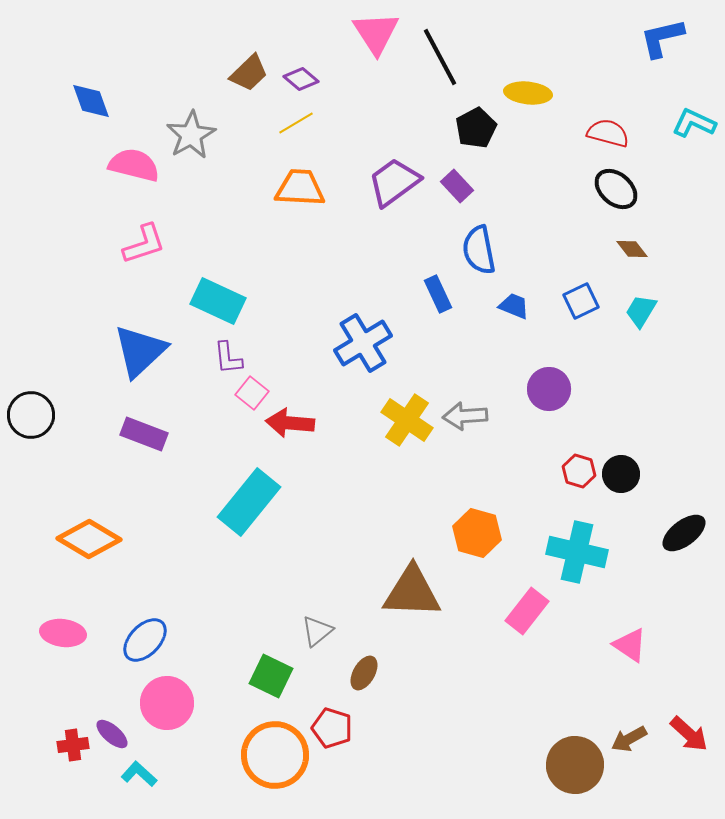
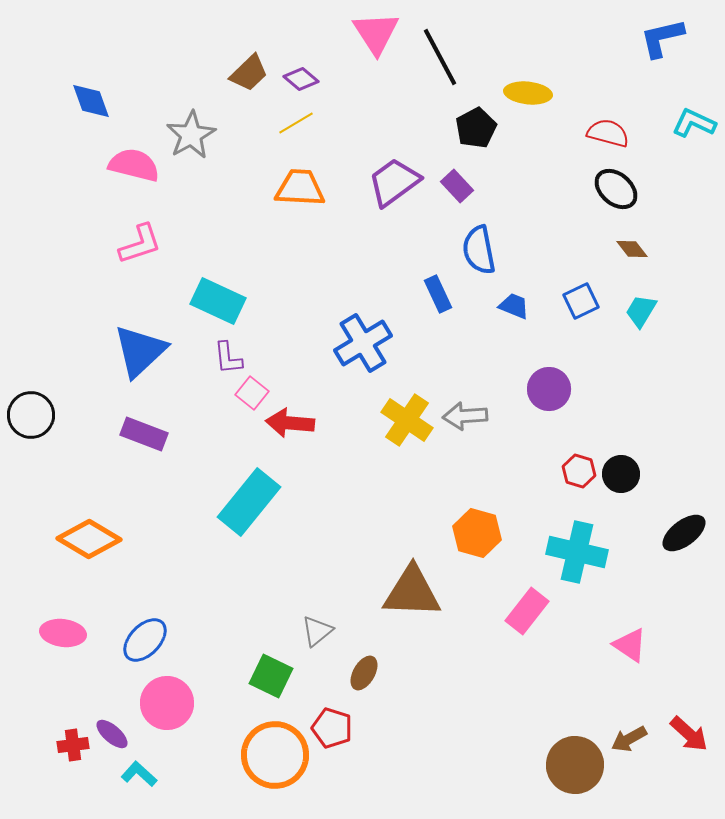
pink L-shape at (144, 244): moved 4 px left
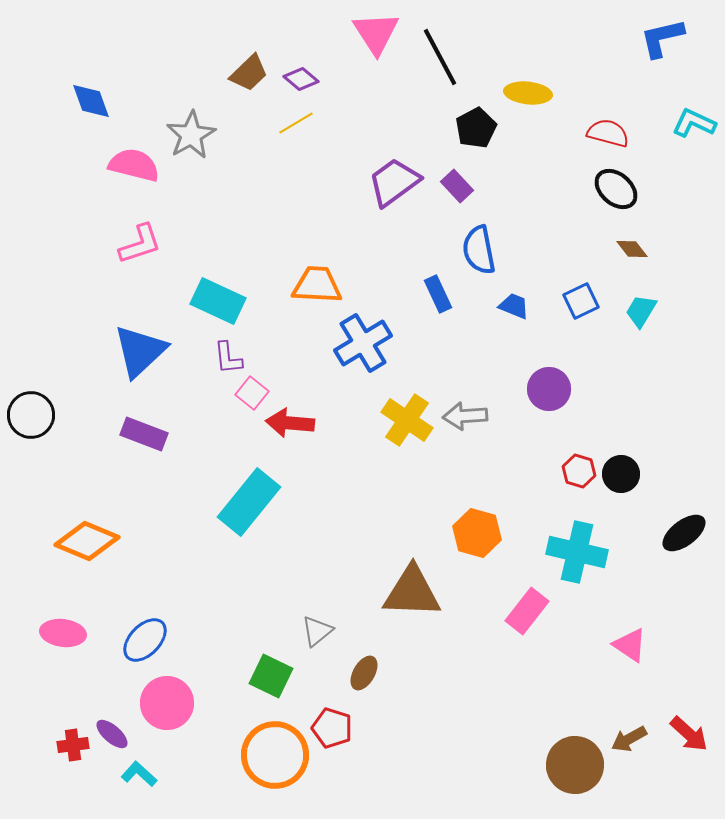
orange trapezoid at (300, 188): moved 17 px right, 97 px down
orange diamond at (89, 539): moved 2 px left, 2 px down; rotated 8 degrees counterclockwise
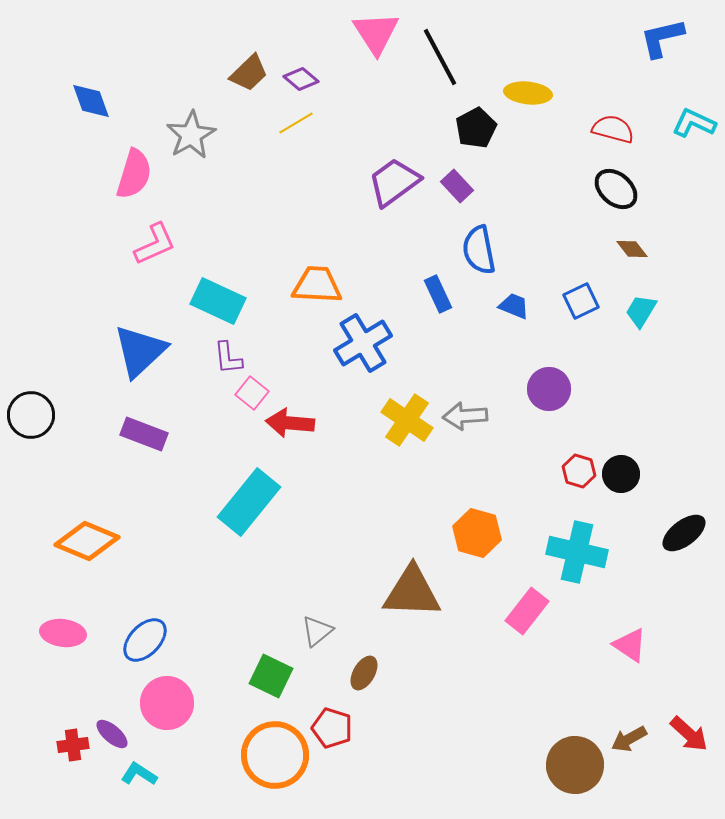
red semicircle at (608, 133): moved 5 px right, 4 px up
pink semicircle at (134, 165): moved 9 px down; rotated 93 degrees clockwise
pink L-shape at (140, 244): moved 15 px right; rotated 6 degrees counterclockwise
cyan L-shape at (139, 774): rotated 9 degrees counterclockwise
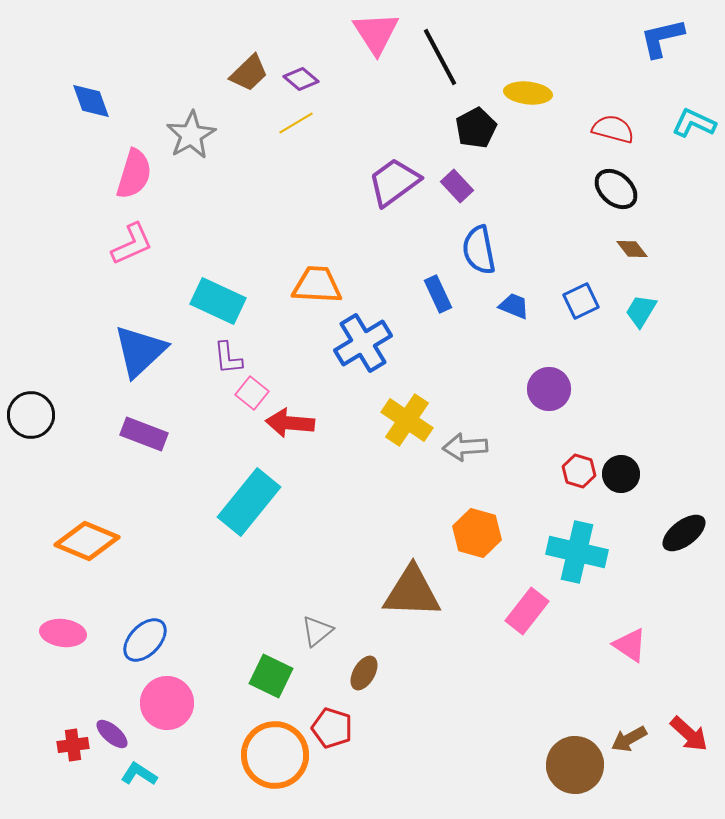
pink L-shape at (155, 244): moved 23 px left
gray arrow at (465, 416): moved 31 px down
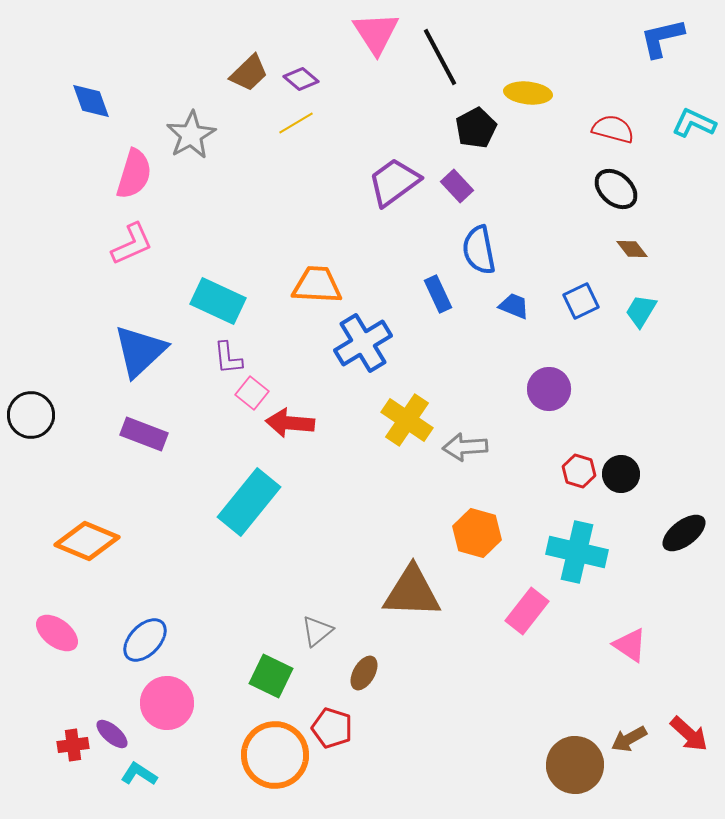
pink ellipse at (63, 633): moved 6 px left; rotated 30 degrees clockwise
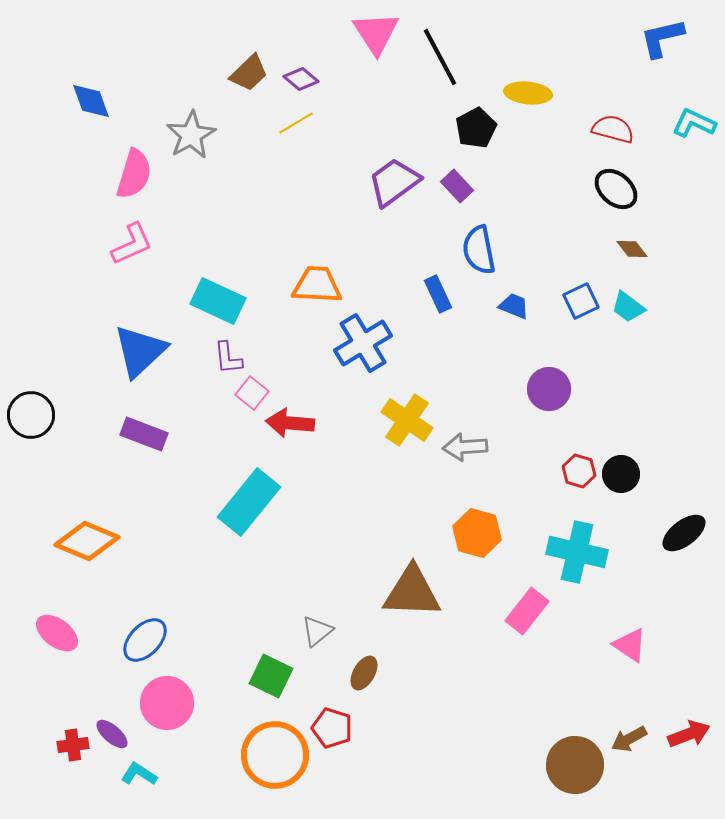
cyan trapezoid at (641, 311): moved 13 px left, 4 px up; rotated 84 degrees counterclockwise
red arrow at (689, 734): rotated 63 degrees counterclockwise
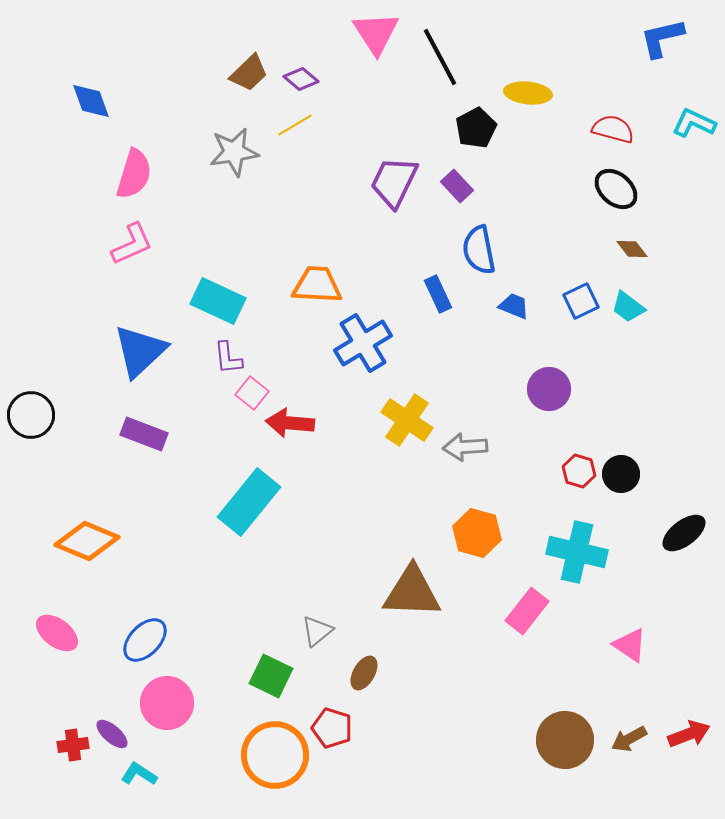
yellow line at (296, 123): moved 1 px left, 2 px down
gray star at (191, 135): moved 43 px right, 17 px down; rotated 21 degrees clockwise
purple trapezoid at (394, 182): rotated 28 degrees counterclockwise
brown circle at (575, 765): moved 10 px left, 25 px up
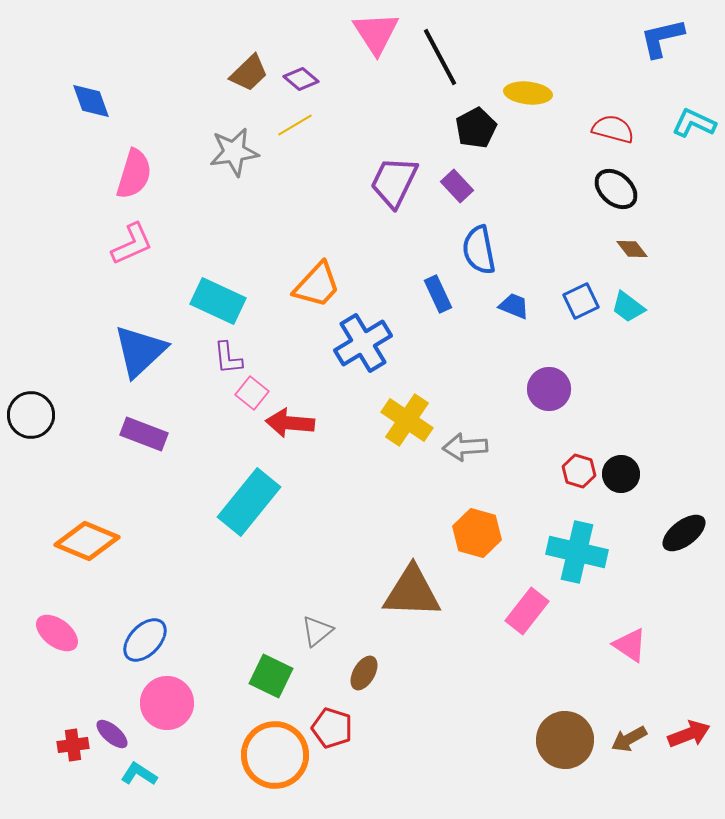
orange trapezoid at (317, 285): rotated 130 degrees clockwise
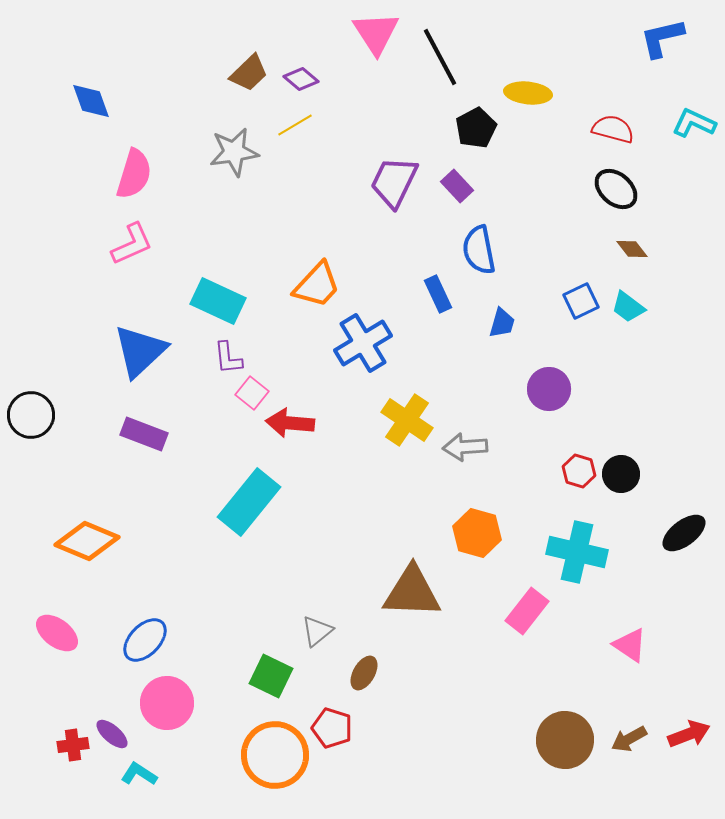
blue trapezoid at (514, 306): moved 12 px left, 17 px down; rotated 84 degrees clockwise
